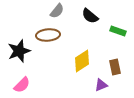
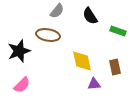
black semicircle: rotated 18 degrees clockwise
brown ellipse: rotated 15 degrees clockwise
yellow diamond: rotated 70 degrees counterclockwise
purple triangle: moved 7 px left, 1 px up; rotated 16 degrees clockwise
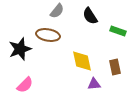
black star: moved 1 px right, 2 px up
pink semicircle: moved 3 px right
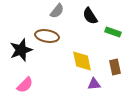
green rectangle: moved 5 px left, 1 px down
brown ellipse: moved 1 px left, 1 px down
black star: moved 1 px right, 1 px down
